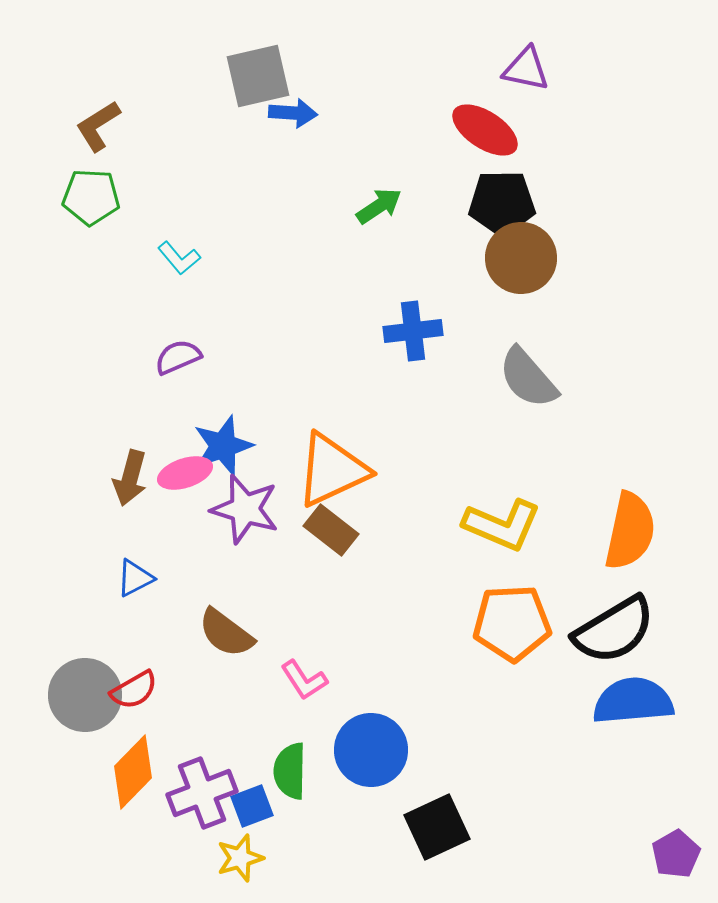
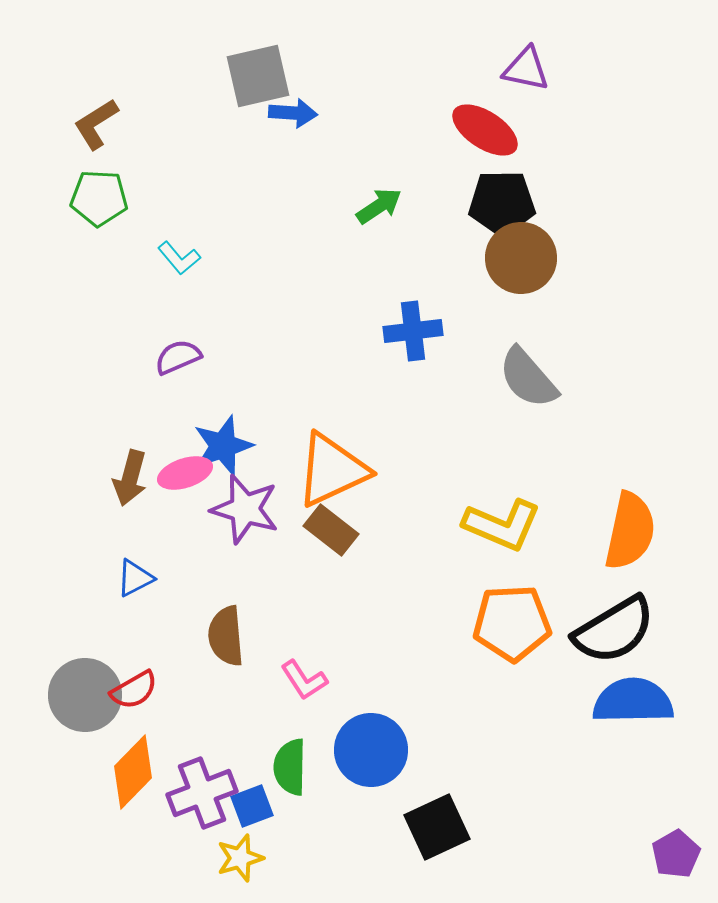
brown L-shape: moved 2 px left, 2 px up
green pentagon: moved 8 px right, 1 px down
brown semicircle: moved 3 px down; rotated 48 degrees clockwise
blue semicircle: rotated 4 degrees clockwise
green semicircle: moved 4 px up
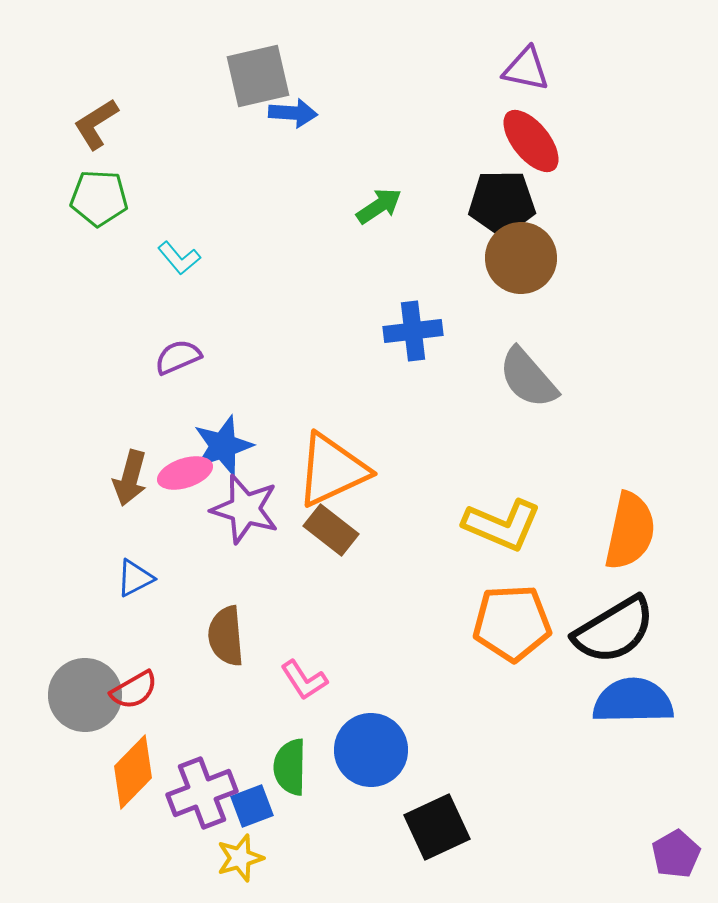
red ellipse: moved 46 px right, 11 px down; rotated 18 degrees clockwise
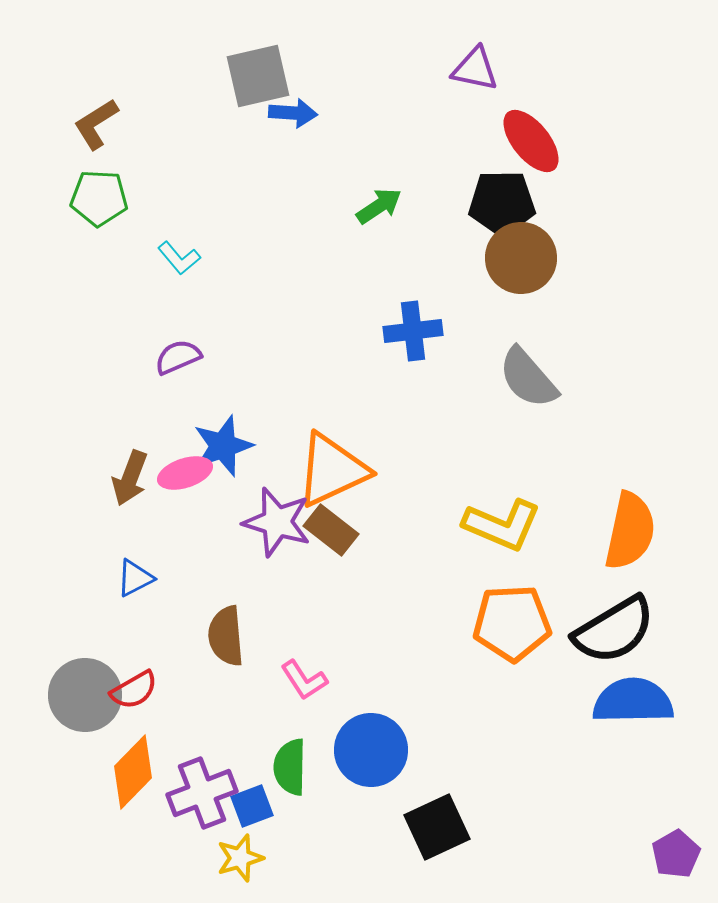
purple triangle: moved 51 px left
brown arrow: rotated 6 degrees clockwise
purple star: moved 32 px right, 13 px down
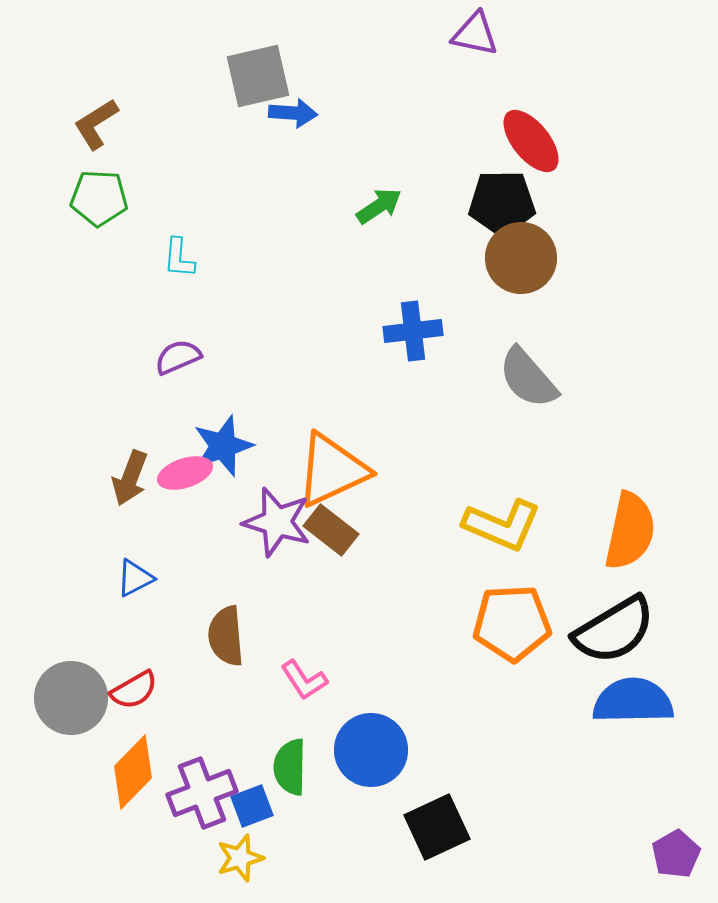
purple triangle: moved 35 px up
cyan L-shape: rotated 45 degrees clockwise
gray circle: moved 14 px left, 3 px down
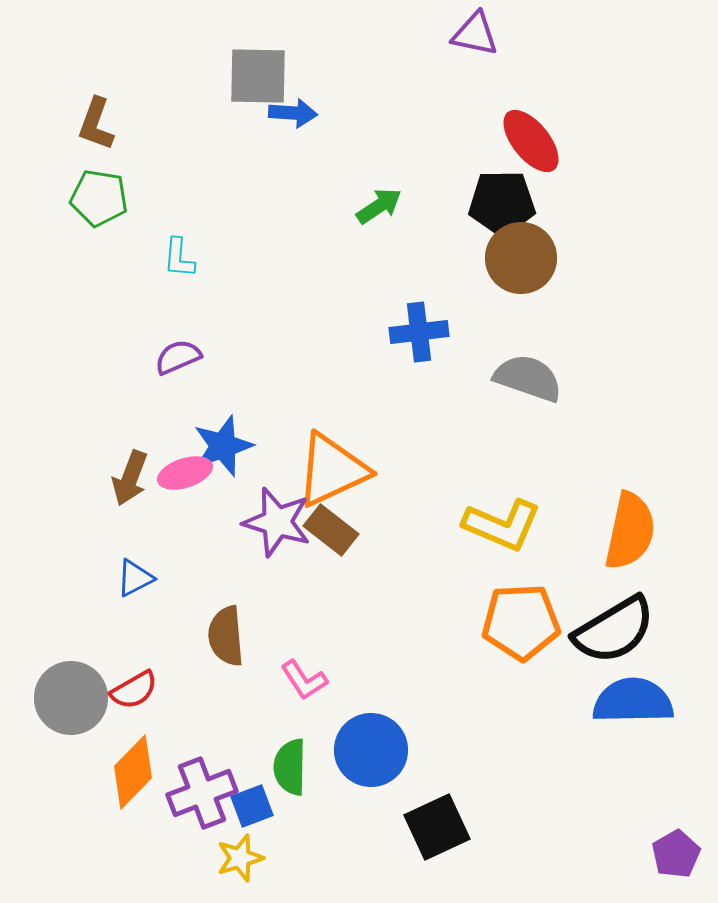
gray square: rotated 14 degrees clockwise
brown L-shape: rotated 38 degrees counterclockwise
green pentagon: rotated 6 degrees clockwise
blue cross: moved 6 px right, 1 px down
gray semicircle: rotated 150 degrees clockwise
orange pentagon: moved 9 px right, 1 px up
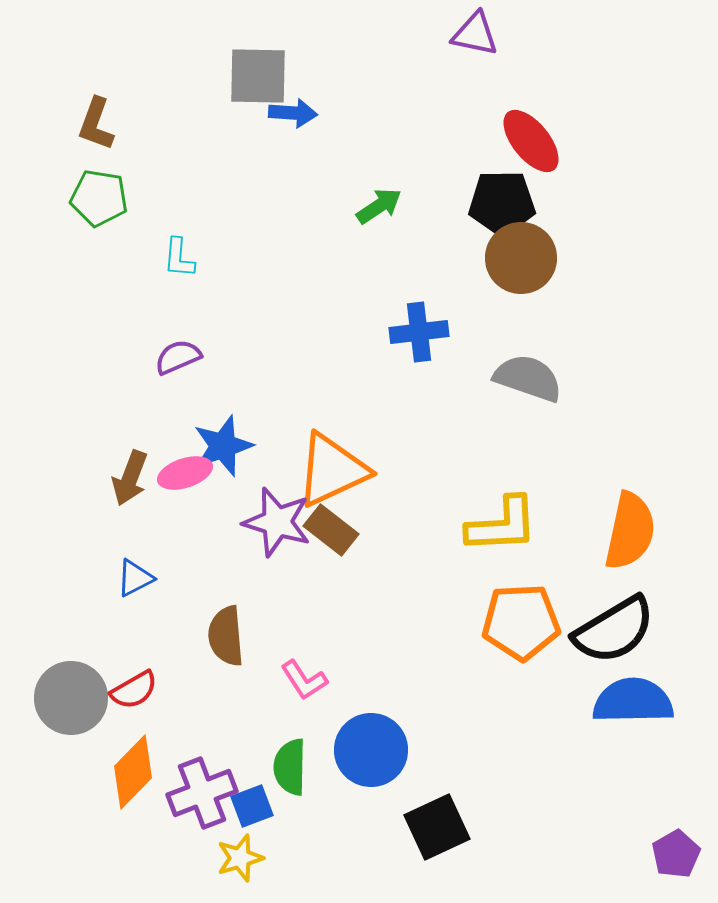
yellow L-shape: rotated 26 degrees counterclockwise
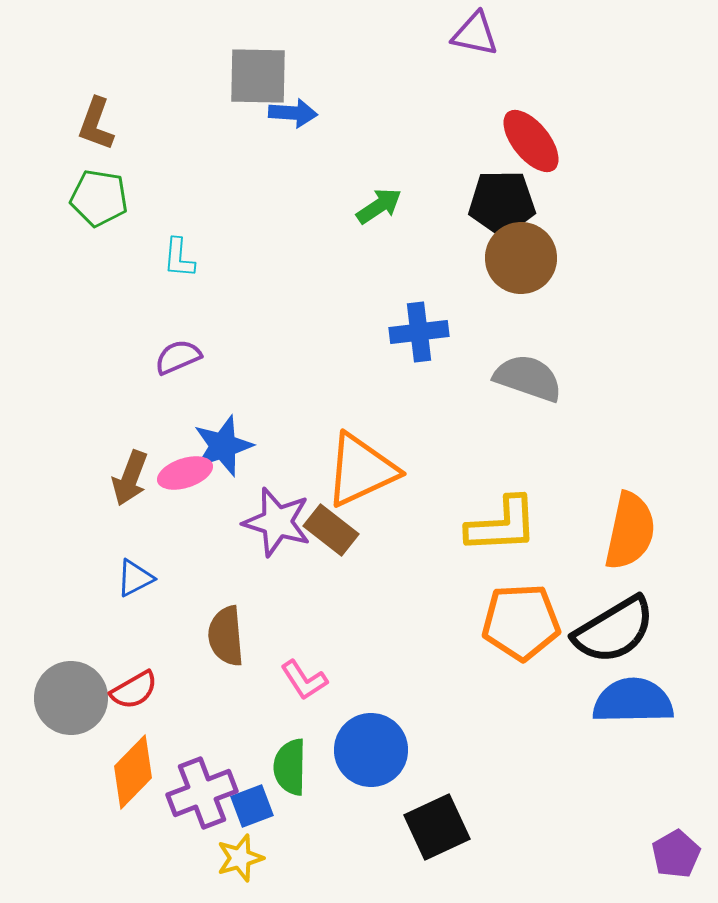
orange triangle: moved 29 px right
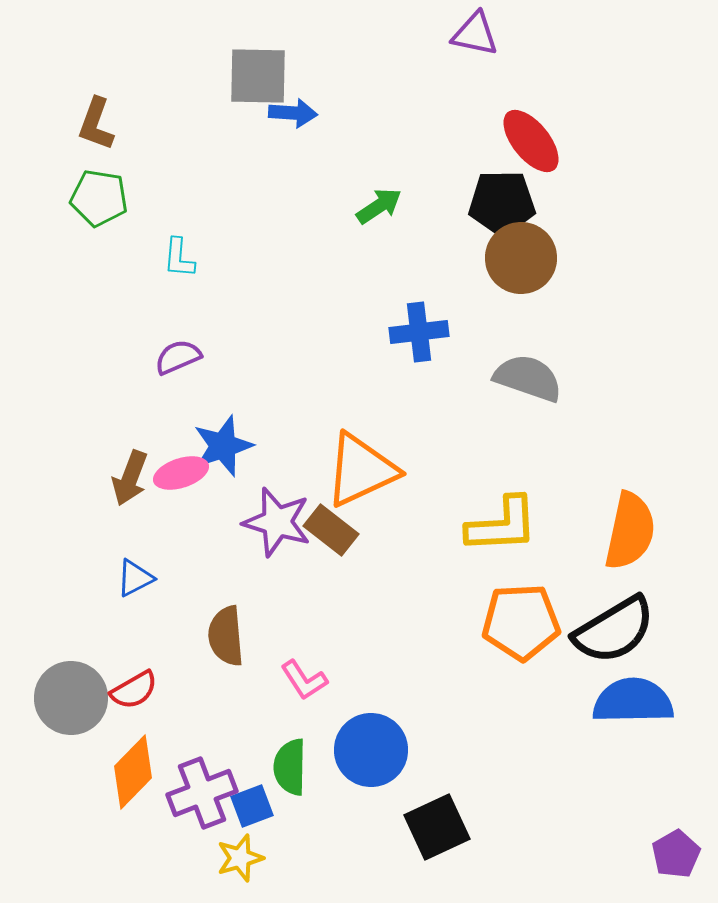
pink ellipse: moved 4 px left
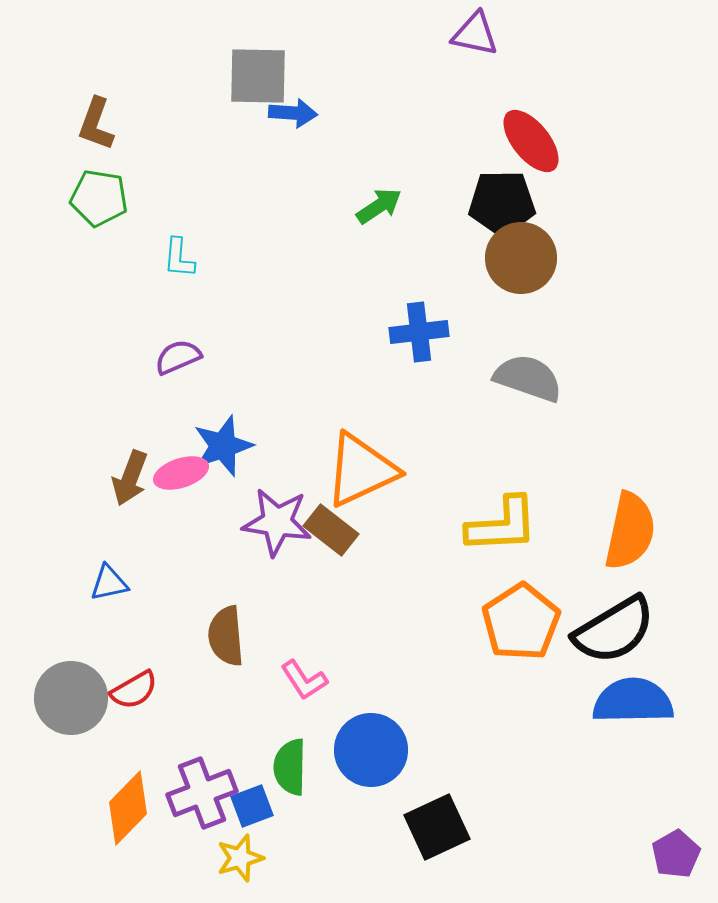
purple star: rotated 8 degrees counterclockwise
blue triangle: moved 26 px left, 5 px down; rotated 15 degrees clockwise
orange pentagon: rotated 30 degrees counterclockwise
orange diamond: moved 5 px left, 36 px down
